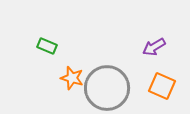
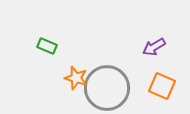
orange star: moved 4 px right
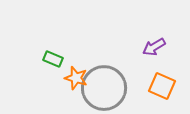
green rectangle: moved 6 px right, 13 px down
gray circle: moved 3 px left
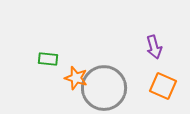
purple arrow: rotated 75 degrees counterclockwise
green rectangle: moved 5 px left; rotated 18 degrees counterclockwise
orange square: moved 1 px right
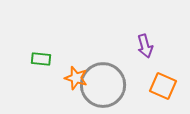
purple arrow: moved 9 px left, 1 px up
green rectangle: moved 7 px left
gray circle: moved 1 px left, 3 px up
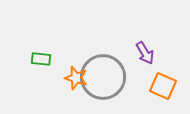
purple arrow: moved 7 px down; rotated 15 degrees counterclockwise
gray circle: moved 8 px up
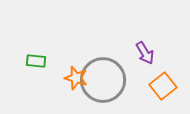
green rectangle: moved 5 px left, 2 px down
gray circle: moved 3 px down
orange square: rotated 28 degrees clockwise
